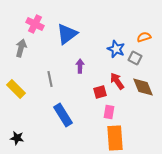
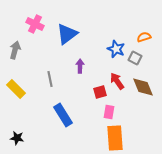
gray arrow: moved 6 px left, 2 px down
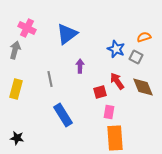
pink cross: moved 8 px left, 4 px down
gray square: moved 1 px right, 1 px up
yellow rectangle: rotated 60 degrees clockwise
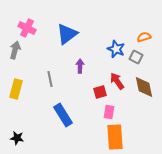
brown diamond: moved 1 px right; rotated 10 degrees clockwise
orange rectangle: moved 1 px up
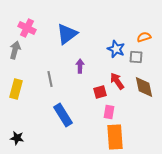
gray square: rotated 24 degrees counterclockwise
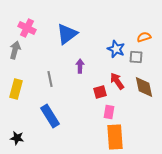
blue rectangle: moved 13 px left, 1 px down
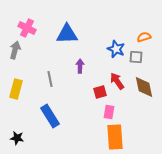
blue triangle: rotated 35 degrees clockwise
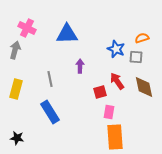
orange semicircle: moved 2 px left, 1 px down
blue rectangle: moved 4 px up
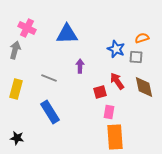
gray line: moved 1 px left, 1 px up; rotated 56 degrees counterclockwise
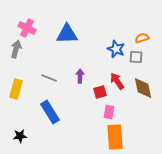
gray arrow: moved 1 px right, 1 px up
purple arrow: moved 10 px down
brown diamond: moved 1 px left, 1 px down
black star: moved 3 px right, 2 px up; rotated 16 degrees counterclockwise
